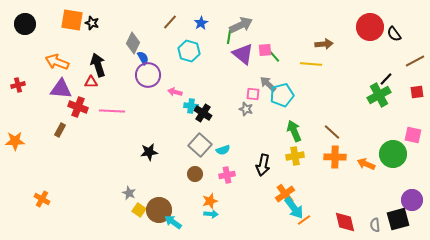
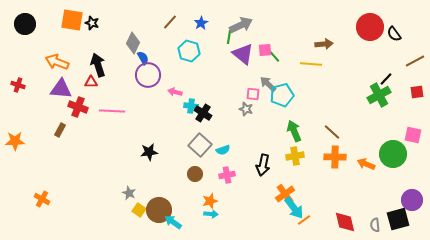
red cross at (18, 85): rotated 32 degrees clockwise
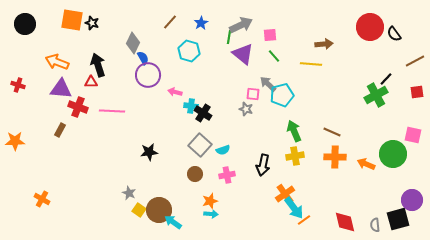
pink square at (265, 50): moved 5 px right, 15 px up
green cross at (379, 95): moved 3 px left
brown line at (332, 132): rotated 18 degrees counterclockwise
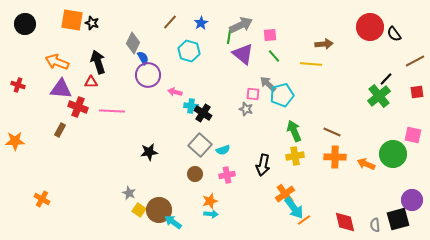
black arrow at (98, 65): moved 3 px up
green cross at (376, 95): moved 3 px right, 1 px down; rotated 10 degrees counterclockwise
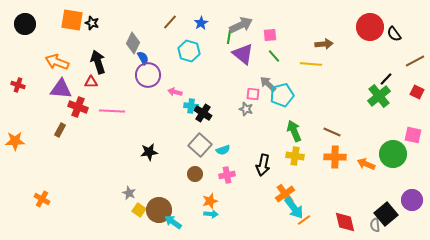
red square at (417, 92): rotated 32 degrees clockwise
yellow cross at (295, 156): rotated 18 degrees clockwise
black square at (398, 219): moved 12 px left, 5 px up; rotated 25 degrees counterclockwise
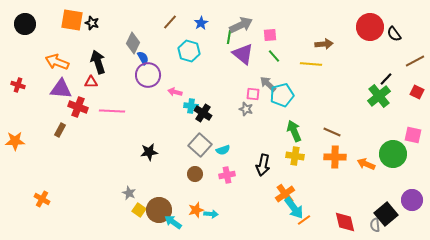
orange star at (210, 201): moved 14 px left, 9 px down
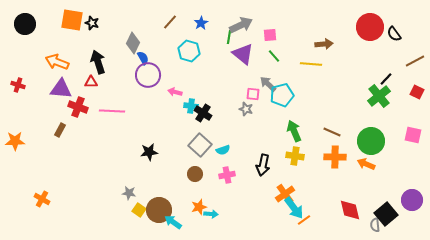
green circle at (393, 154): moved 22 px left, 13 px up
gray star at (129, 193): rotated 16 degrees counterclockwise
orange star at (196, 210): moved 3 px right, 3 px up
red diamond at (345, 222): moved 5 px right, 12 px up
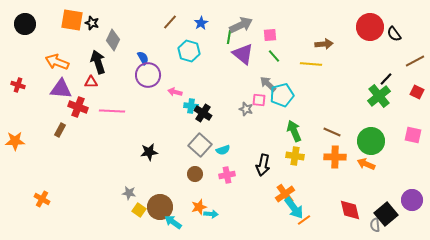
gray diamond at (133, 43): moved 20 px left, 3 px up
pink square at (253, 94): moved 6 px right, 6 px down
brown circle at (159, 210): moved 1 px right, 3 px up
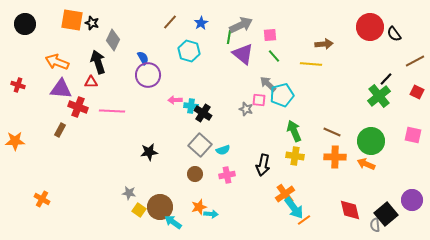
pink arrow at (175, 92): moved 8 px down; rotated 16 degrees counterclockwise
